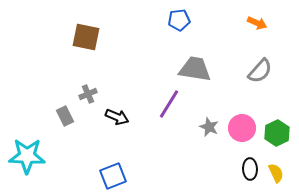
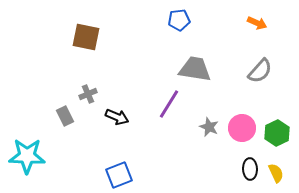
blue square: moved 6 px right, 1 px up
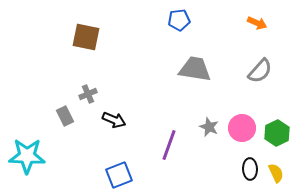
purple line: moved 41 px down; rotated 12 degrees counterclockwise
black arrow: moved 3 px left, 3 px down
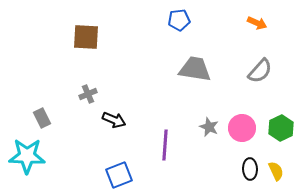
brown square: rotated 8 degrees counterclockwise
gray rectangle: moved 23 px left, 2 px down
green hexagon: moved 4 px right, 5 px up
purple line: moved 4 px left; rotated 16 degrees counterclockwise
yellow semicircle: moved 2 px up
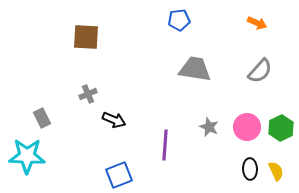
pink circle: moved 5 px right, 1 px up
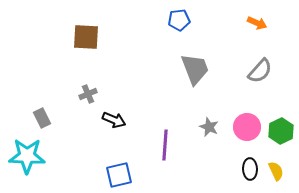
gray trapezoid: rotated 60 degrees clockwise
green hexagon: moved 3 px down
blue square: rotated 8 degrees clockwise
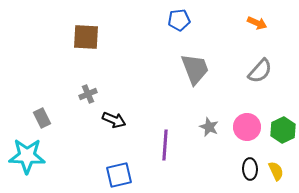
green hexagon: moved 2 px right, 1 px up
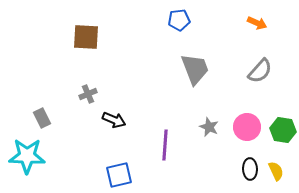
green hexagon: rotated 25 degrees counterclockwise
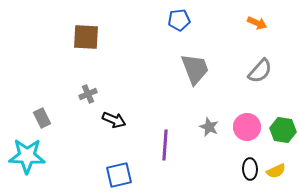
yellow semicircle: rotated 90 degrees clockwise
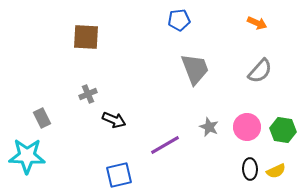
purple line: rotated 56 degrees clockwise
